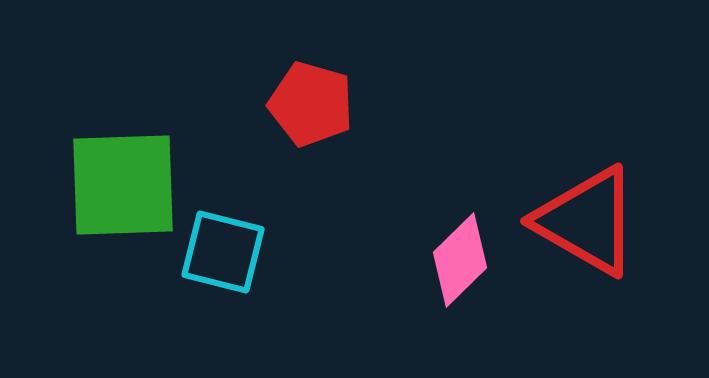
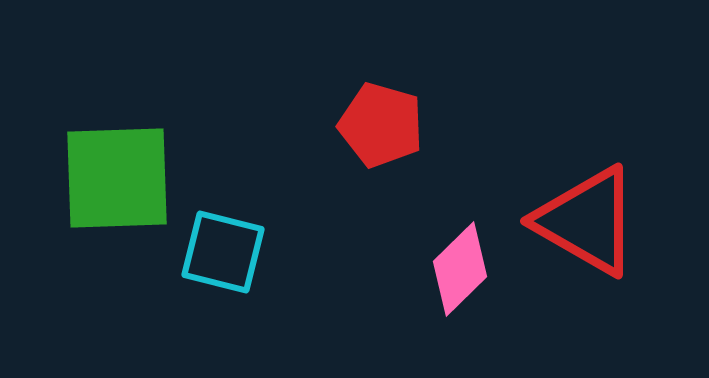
red pentagon: moved 70 px right, 21 px down
green square: moved 6 px left, 7 px up
pink diamond: moved 9 px down
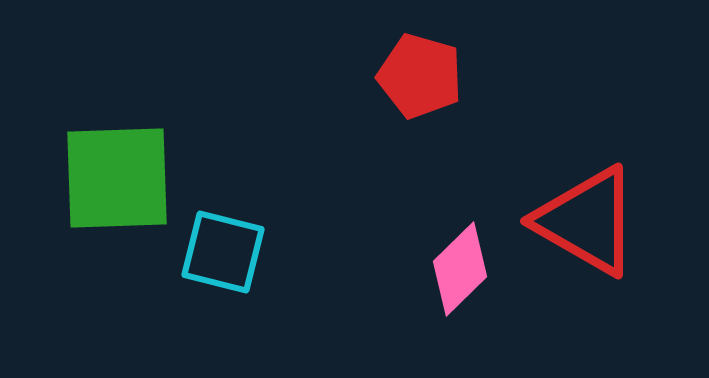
red pentagon: moved 39 px right, 49 px up
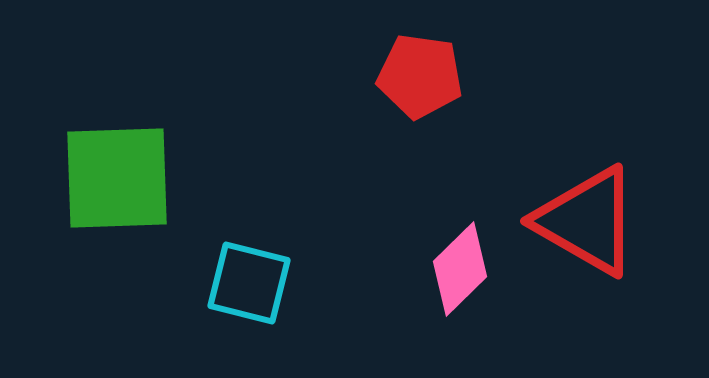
red pentagon: rotated 8 degrees counterclockwise
cyan square: moved 26 px right, 31 px down
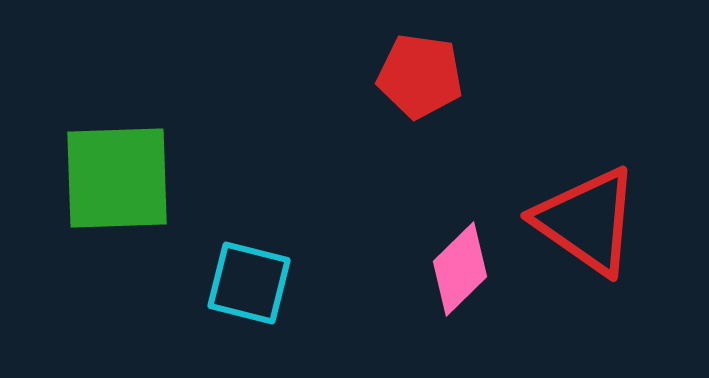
red triangle: rotated 5 degrees clockwise
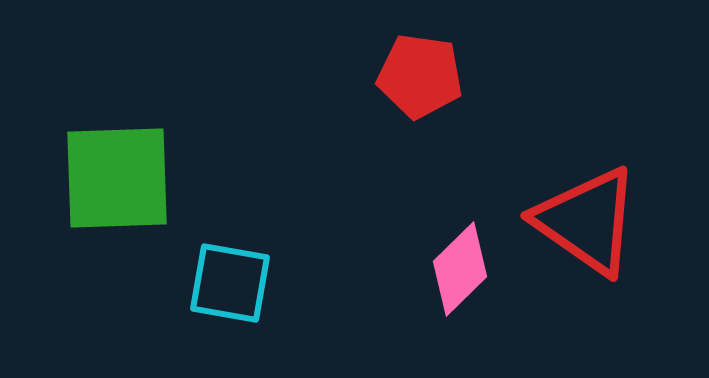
cyan square: moved 19 px left; rotated 4 degrees counterclockwise
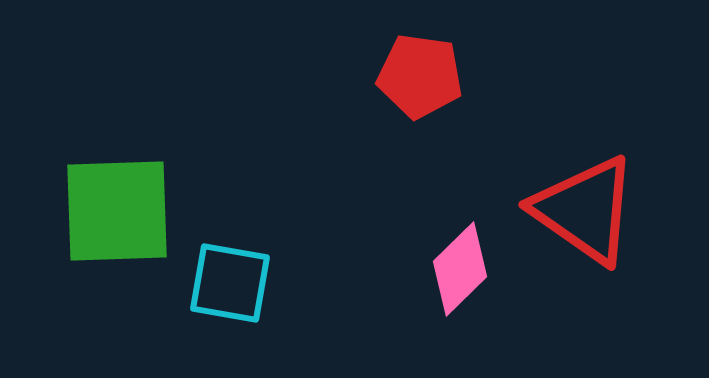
green square: moved 33 px down
red triangle: moved 2 px left, 11 px up
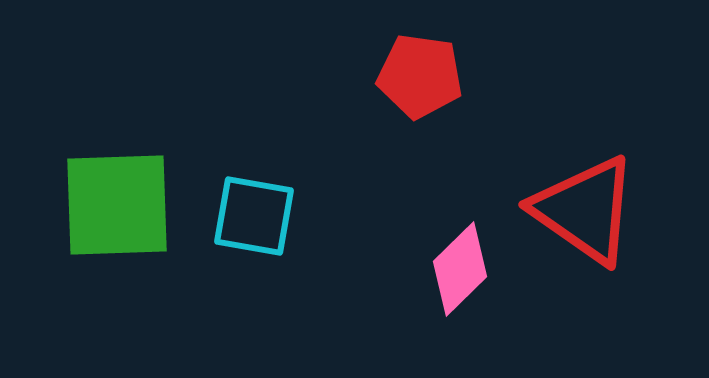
green square: moved 6 px up
cyan square: moved 24 px right, 67 px up
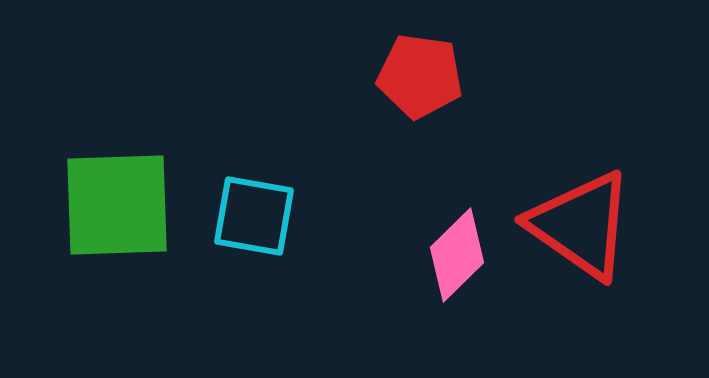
red triangle: moved 4 px left, 15 px down
pink diamond: moved 3 px left, 14 px up
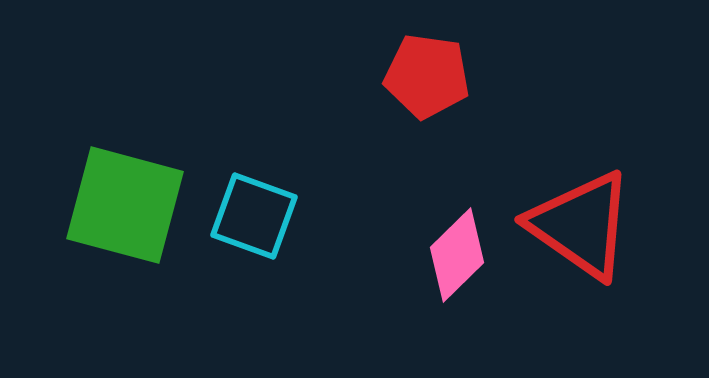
red pentagon: moved 7 px right
green square: moved 8 px right; rotated 17 degrees clockwise
cyan square: rotated 10 degrees clockwise
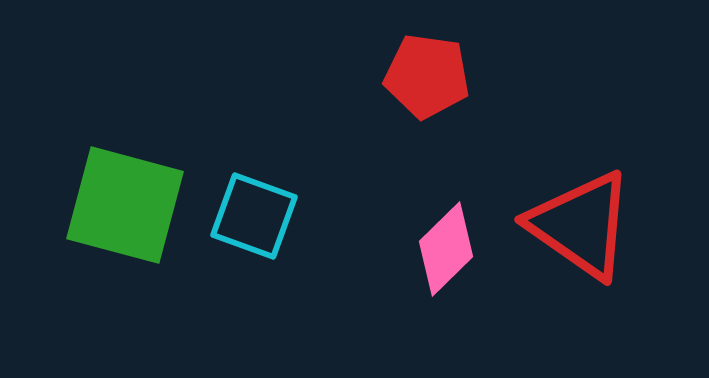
pink diamond: moved 11 px left, 6 px up
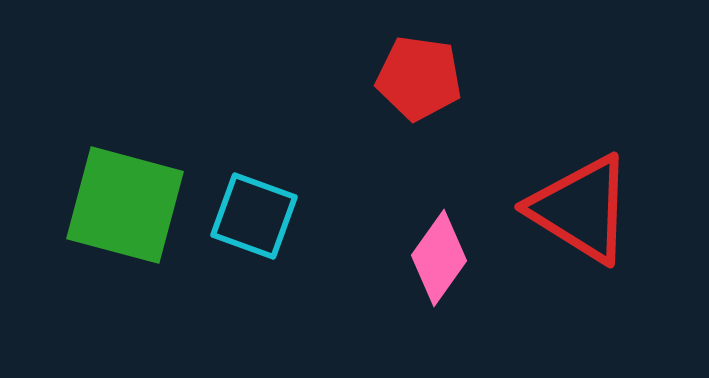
red pentagon: moved 8 px left, 2 px down
red triangle: moved 16 px up; rotated 3 degrees counterclockwise
pink diamond: moved 7 px left, 9 px down; rotated 10 degrees counterclockwise
